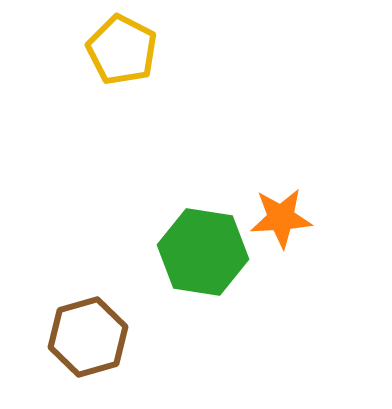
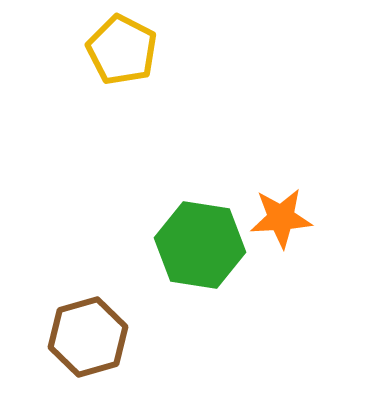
green hexagon: moved 3 px left, 7 px up
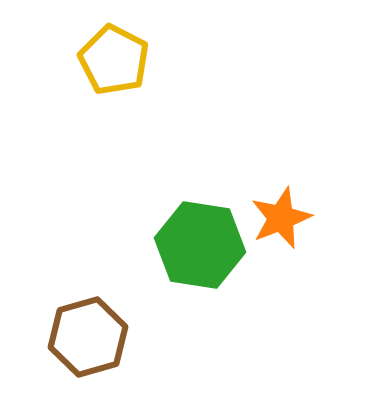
yellow pentagon: moved 8 px left, 10 px down
orange star: rotated 18 degrees counterclockwise
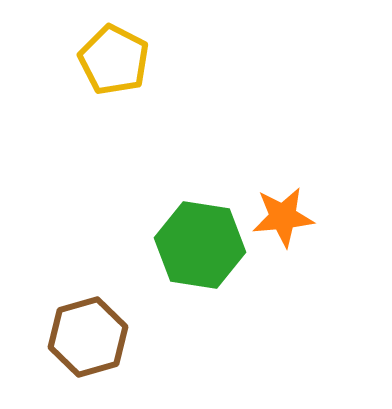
orange star: moved 2 px right, 1 px up; rotated 16 degrees clockwise
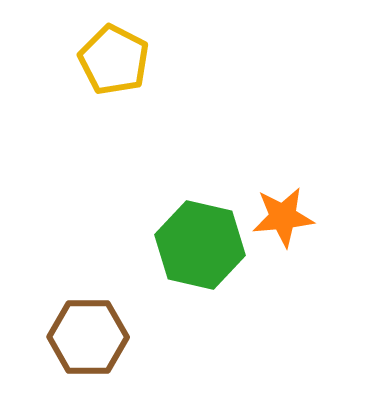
green hexagon: rotated 4 degrees clockwise
brown hexagon: rotated 16 degrees clockwise
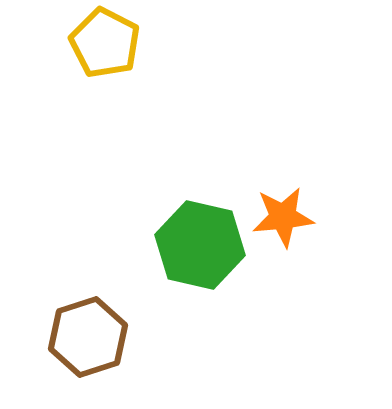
yellow pentagon: moved 9 px left, 17 px up
brown hexagon: rotated 18 degrees counterclockwise
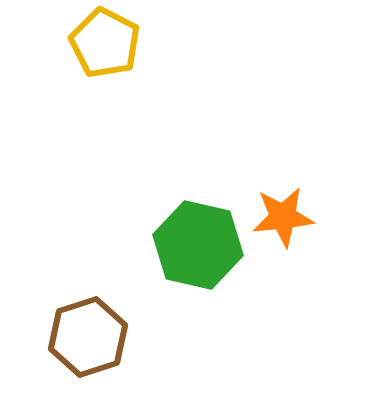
green hexagon: moved 2 px left
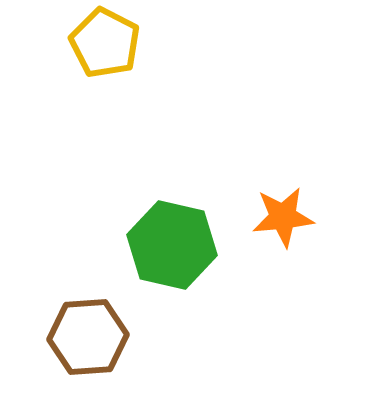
green hexagon: moved 26 px left
brown hexagon: rotated 14 degrees clockwise
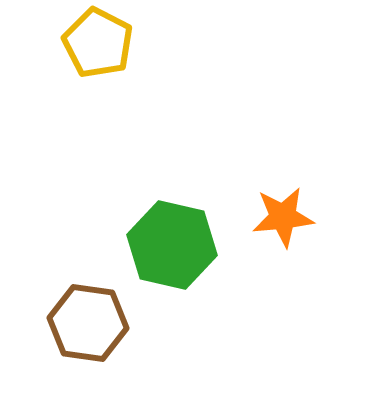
yellow pentagon: moved 7 px left
brown hexagon: moved 14 px up; rotated 12 degrees clockwise
